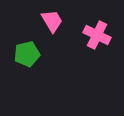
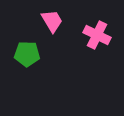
green pentagon: rotated 15 degrees clockwise
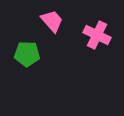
pink trapezoid: rotated 10 degrees counterclockwise
